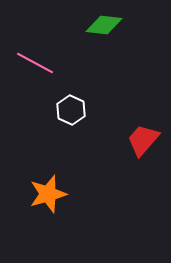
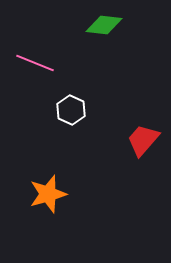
pink line: rotated 6 degrees counterclockwise
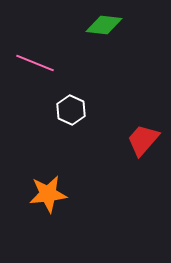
orange star: rotated 9 degrees clockwise
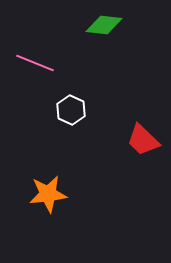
red trapezoid: rotated 87 degrees counterclockwise
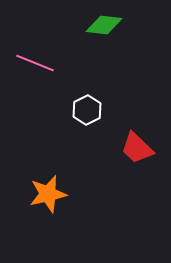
white hexagon: moved 16 px right; rotated 8 degrees clockwise
red trapezoid: moved 6 px left, 8 px down
orange star: rotated 6 degrees counterclockwise
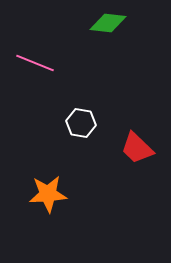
green diamond: moved 4 px right, 2 px up
white hexagon: moved 6 px left, 13 px down; rotated 24 degrees counterclockwise
orange star: rotated 9 degrees clockwise
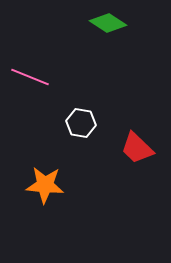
green diamond: rotated 27 degrees clockwise
pink line: moved 5 px left, 14 px down
orange star: moved 3 px left, 9 px up; rotated 9 degrees clockwise
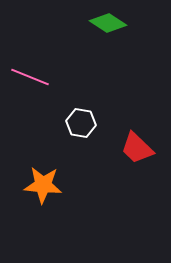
orange star: moved 2 px left
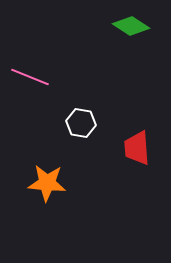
green diamond: moved 23 px right, 3 px down
red trapezoid: rotated 42 degrees clockwise
orange star: moved 4 px right, 2 px up
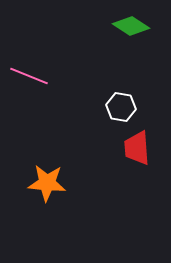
pink line: moved 1 px left, 1 px up
white hexagon: moved 40 px right, 16 px up
